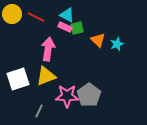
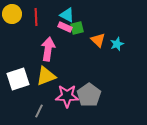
red line: rotated 60 degrees clockwise
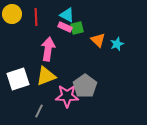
gray pentagon: moved 4 px left, 9 px up
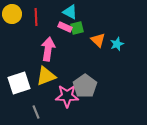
cyan triangle: moved 3 px right, 3 px up
white square: moved 1 px right, 4 px down
gray line: moved 3 px left, 1 px down; rotated 48 degrees counterclockwise
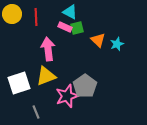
pink arrow: rotated 15 degrees counterclockwise
pink star: rotated 20 degrees counterclockwise
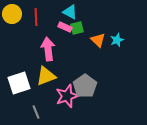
cyan star: moved 4 px up
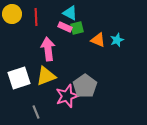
cyan triangle: moved 1 px down
orange triangle: rotated 21 degrees counterclockwise
white square: moved 5 px up
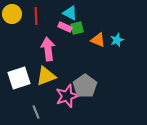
red line: moved 1 px up
